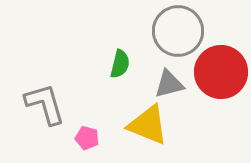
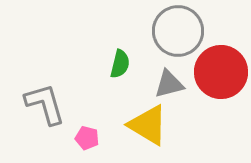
yellow triangle: rotated 9 degrees clockwise
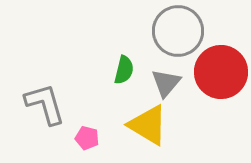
green semicircle: moved 4 px right, 6 px down
gray triangle: moved 3 px left, 1 px up; rotated 36 degrees counterclockwise
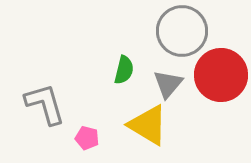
gray circle: moved 4 px right
red circle: moved 3 px down
gray triangle: moved 2 px right, 1 px down
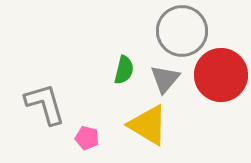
gray triangle: moved 3 px left, 5 px up
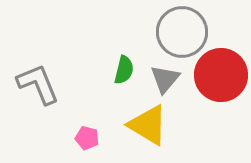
gray circle: moved 1 px down
gray L-shape: moved 7 px left, 20 px up; rotated 6 degrees counterclockwise
